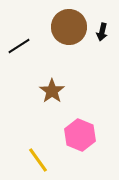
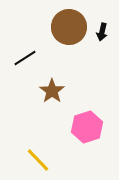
black line: moved 6 px right, 12 px down
pink hexagon: moved 7 px right, 8 px up; rotated 20 degrees clockwise
yellow line: rotated 8 degrees counterclockwise
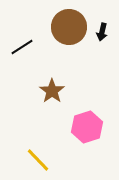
black line: moved 3 px left, 11 px up
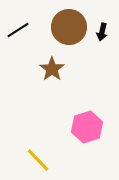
black line: moved 4 px left, 17 px up
brown star: moved 22 px up
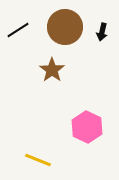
brown circle: moved 4 px left
brown star: moved 1 px down
pink hexagon: rotated 16 degrees counterclockwise
yellow line: rotated 24 degrees counterclockwise
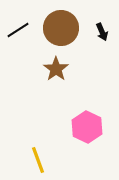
brown circle: moved 4 px left, 1 px down
black arrow: rotated 36 degrees counterclockwise
brown star: moved 4 px right, 1 px up
yellow line: rotated 48 degrees clockwise
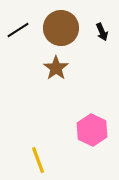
brown star: moved 1 px up
pink hexagon: moved 5 px right, 3 px down
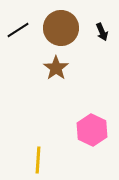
yellow line: rotated 24 degrees clockwise
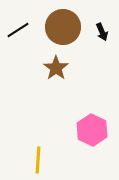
brown circle: moved 2 px right, 1 px up
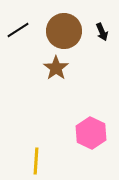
brown circle: moved 1 px right, 4 px down
pink hexagon: moved 1 px left, 3 px down
yellow line: moved 2 px left, 1 px down
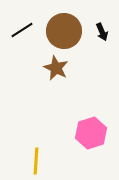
black line: moved 4 px right
brown star: rotated 10 degrees counterclockwise
pink hexagon: rotated 16 degrees clockwise
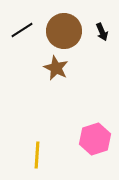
pink hexagon: moved 4 px right, 6 px down
yellow line: moved 1 px right, 6 px up
